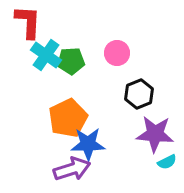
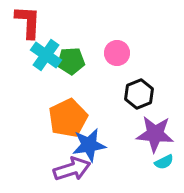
blue star: moved 1 px right, 1 px down; rotated 8 degrees counterclockwise
cyan semicircle: moved 3 px left
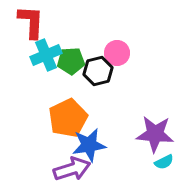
red L-shape: moved 3 px right
cyan cross: rotated 32 degrees clockwise
black hexagon: moved 41 px left, 23 px up; rotated 8 degrees clockwise
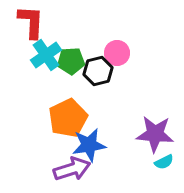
cyan cross: rotated 12 degrees counterclockwise
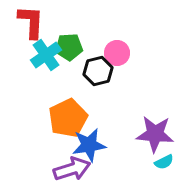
green pentagon: moved 2 px left, 14 px up
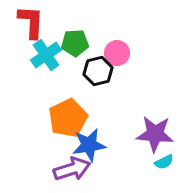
green pentagon: moved 6 px right, 4 px up
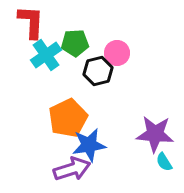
cyan semicircle: rotated 84 degrees clockwise
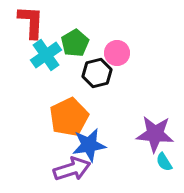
green pentagon: rotated 28 degrees counterclockwise
black hexagon: moved 1 px left, 2 px down
orange pentagon: moved 1 px right, 1 px up
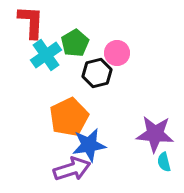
cyan semicircle: rotated 18 degrees clockwise
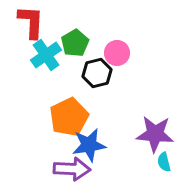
purple arrow: rotated 21 degrees clockwise
